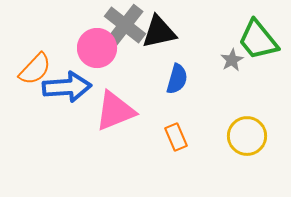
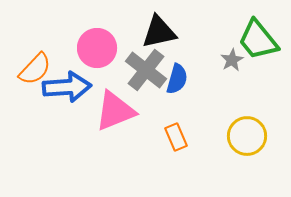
gray cross: moved 21 px right, 45 px down
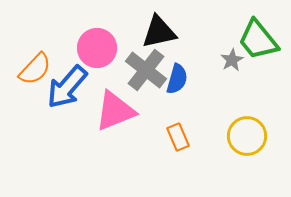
blue arrow: rotated 135 degrees clockwise
orange rectangle: moved 2 px right
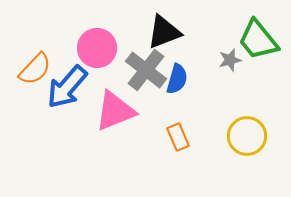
black triangle: moved 5 px right; rotated 9 degrees counterclockwise
gray star: moved 2 px left; rotated 15 degrees clockwise
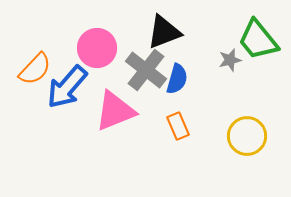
orange rectangle: moved 11 px up
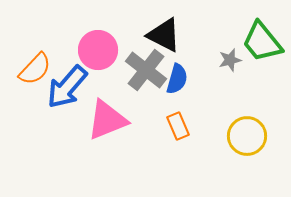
black triangle: moved 3 px down; rotated 48 degrees clockwise
green trapezoid: moved 4 px right, 2 px down
pink circle: moved 1 px right, 2 px down
pink triangle: moved 8 px left, 9 px down
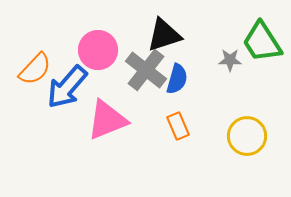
black triangle: rotated 45 degrees counterclockwise
green trapezoid: rotated 6 degrees clockwise
gray star: rotated 15 degrees clockwise
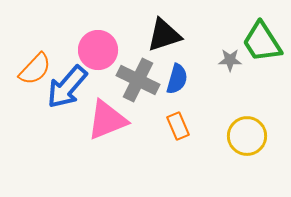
gray cross: moved 8 px left, 10 px down; rotated 12 degrees counterclockwise
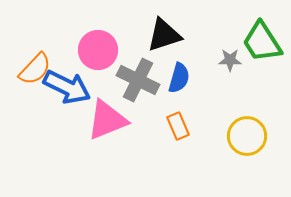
blue semicircle: moved 2 px right, 1 px up
blue arrow: rotated 105 degrees counterclockwise
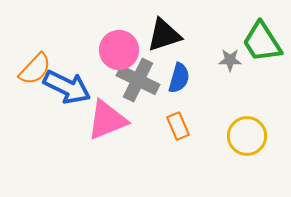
pink circle: moved 21 px right
